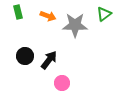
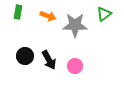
green rectangle: rotated 24 degrees clockwise
black arrow: rotated 114 degrees clockwise
pink circle: moved 13 px right, 17 px up
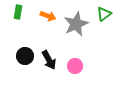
gray star: moved 1 px right, 1 px up; rotated 25 degrees counterclockwise
